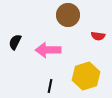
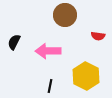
brown circle: moved 3 px left
black semicircle: moved 1 px left
pink arrow: moved 1 px down
yellow hexagon: rotated 16 degrees counterclockwise
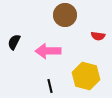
yellow hexagon: rotated 12 degrees counterclockwise
black line: rotated 24 degrees counterclockwise
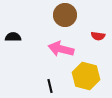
black semicircle: moved 1 px left, 5 px up; rotated 63 degrees clockwise
pink arrow: moved 13 px right, 2 px up; rotated 15 degrees clockwise
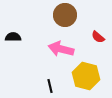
red semicircle: moved 1 px down; rotated 32 degrees clockwise
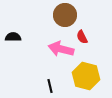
red semicircle: moved 16 px left; rotated 24 degrees clockwise
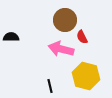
brown circle: moved 5 px down
black semicircle: moved 2 px left
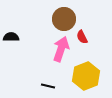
brown circle: moved 1 px left, 1 px up
pink arrow: rotated 95 degrees clockwise
yellow hexagon: rotated 24 degrees clockwise
black line: moved 2 px left; rotated 64 degrees counterclockwise
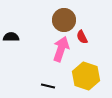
brown circle: moved 1 px down
yellow hexagon: rotated 20 degrees counterclockwise
